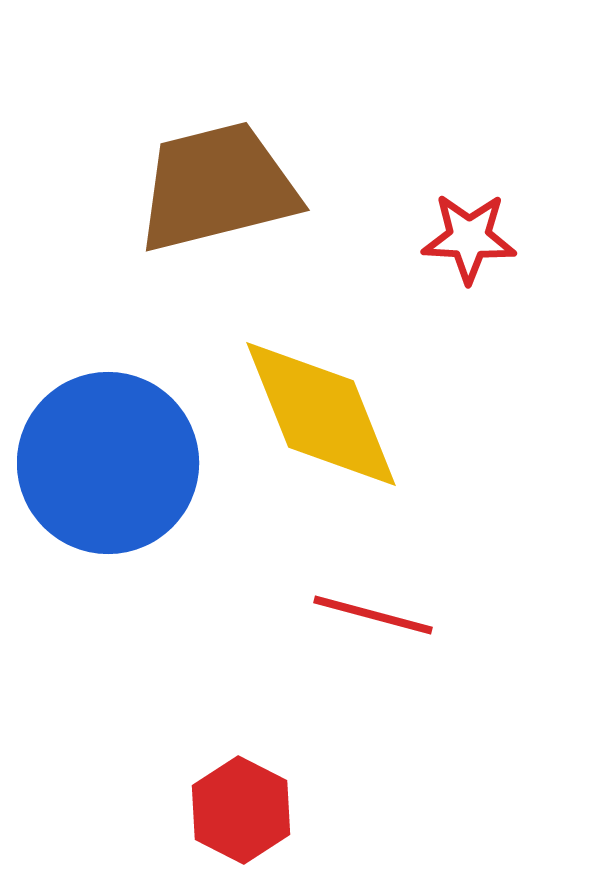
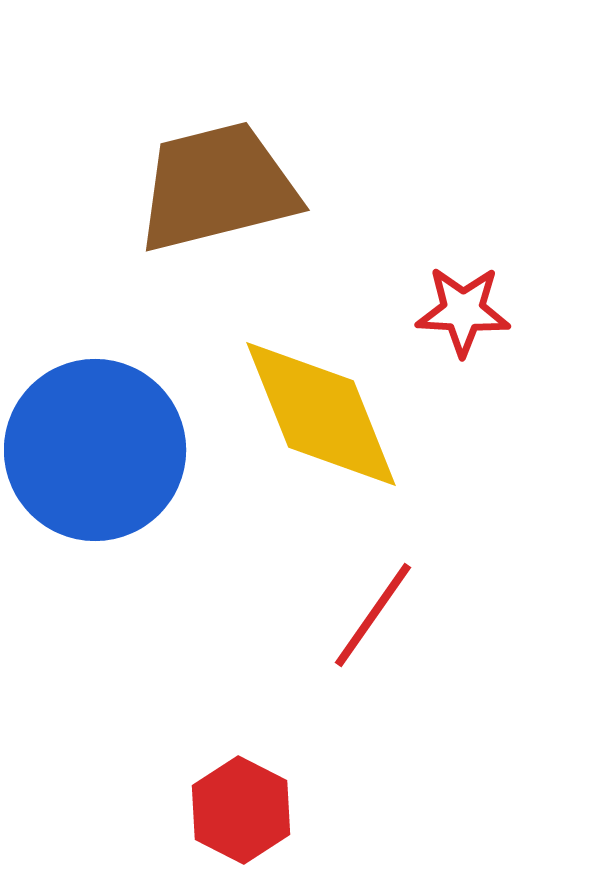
red star: moved 6 px left, 73 px down
blue circle: moved 13 px left, 13 px up
red line: rotated 70 degrees counterclockwise
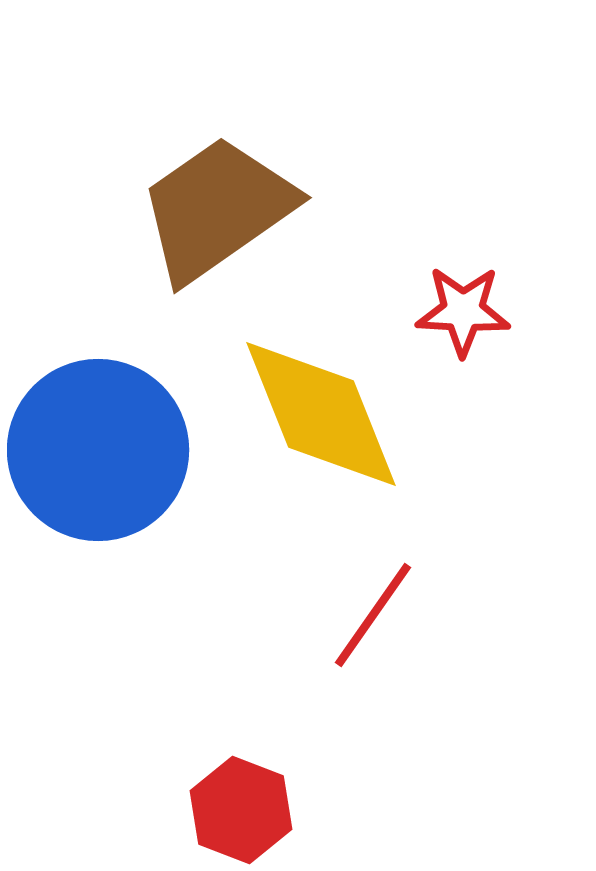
brown trapezoid: moved 22 px down; rotated 21 degrees counterclockwise
blue circle: moved 3 px right
red hexagon: rotated 6 degrees counterclockwise
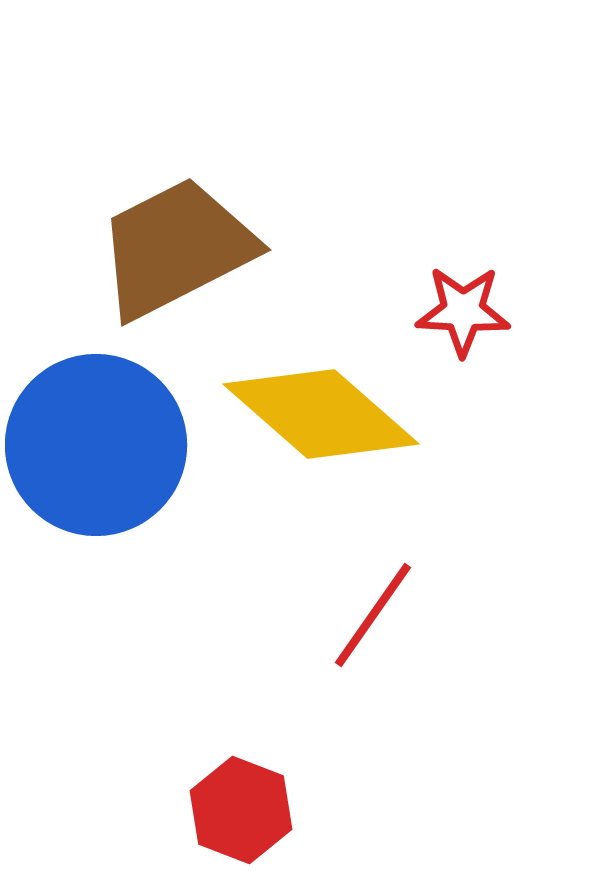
brown trapezoid: moved 41 px left, 39 px down; rotated 8 degrees clockwise
yellow diamond: rotated 27 degrees counterclockwise
blue circle: moved 2 px left, 5 px up
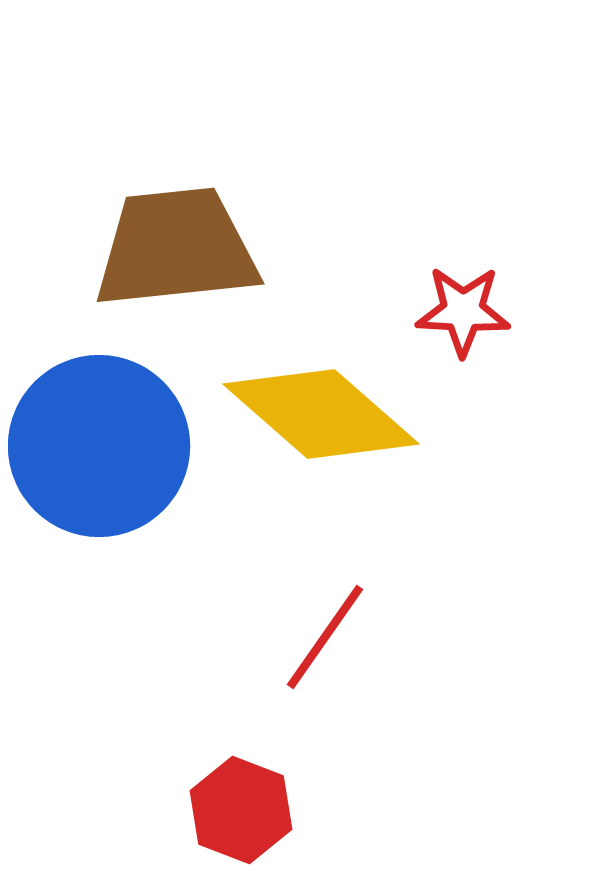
brown trapezoid: rotated 21 degrees clockwise
blue circle: moved 3 px right, 1 px down
red line: moved 48 px left, 22 px down
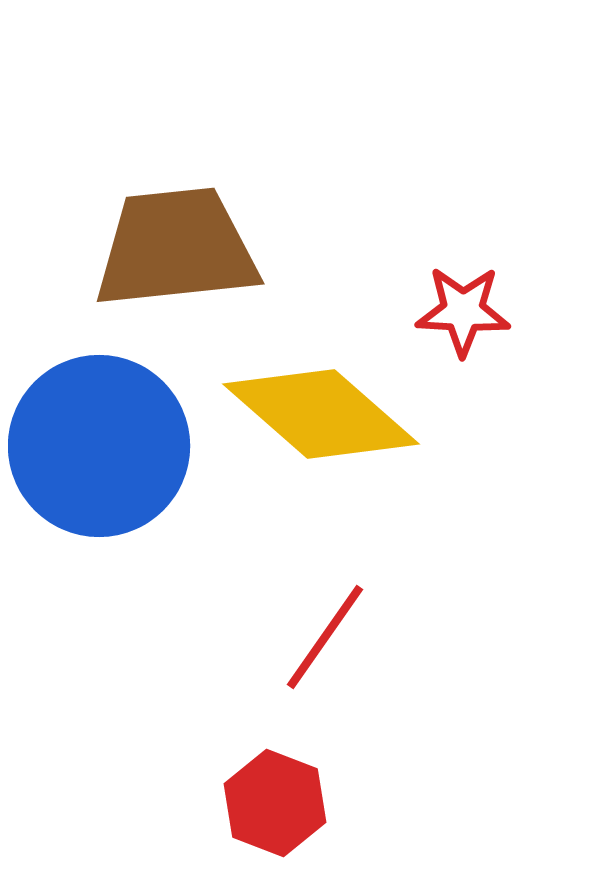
red hexagon: moved 34 px right, 7 px up
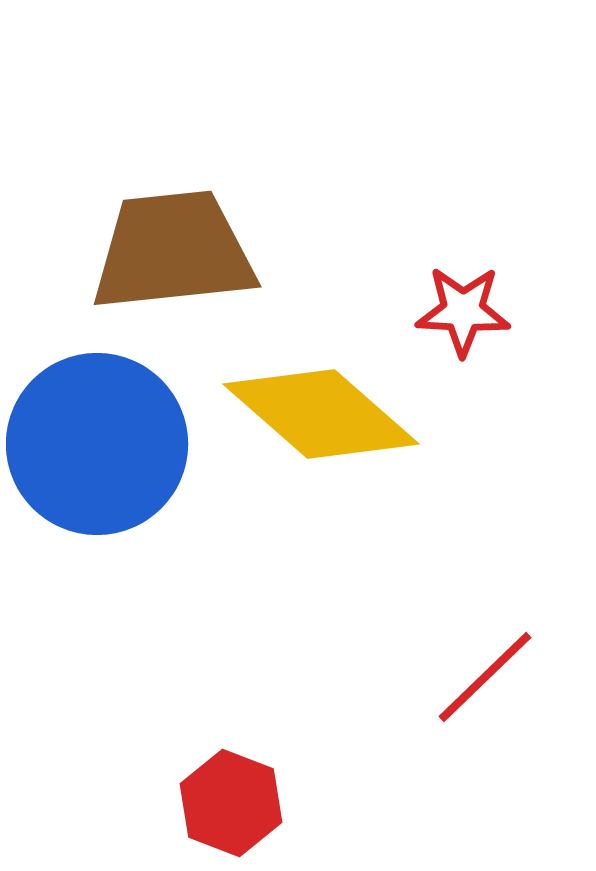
brown trapezoid: moved 3 px left, 3 px down
blue circle: moved 2 px left, 2 px up
red line: moved 160 px right, 40 px down; rotated 11 degrees clockwise
red hexagon: moved 44 px left
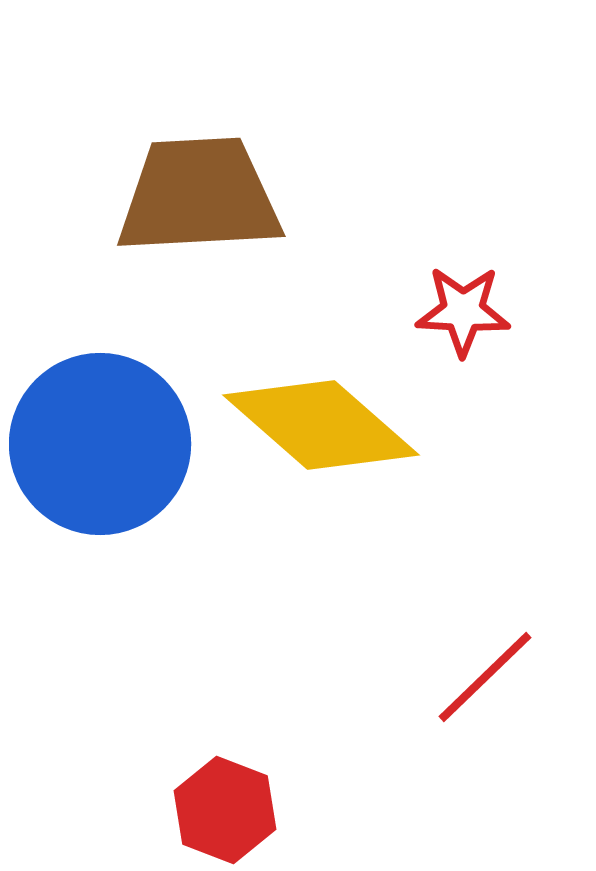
brown trapezoid: moved 26 px right, 55 px up; rotated 3 degrees clockwise
yellow diamond: moved 11 px down
blue circle: moved 3 px right
red hexagon: moved 6 px left, 7 px down
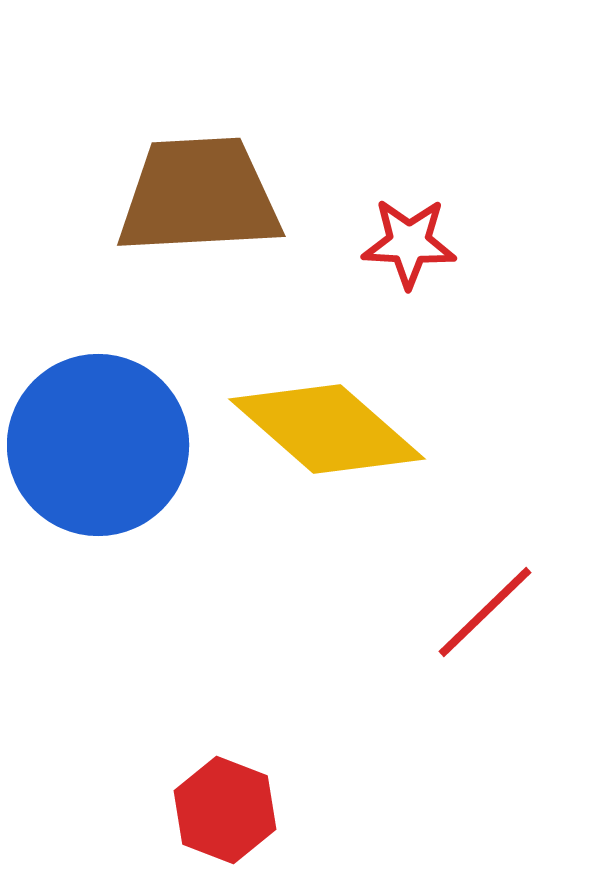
red star: moved 54 px left, 68 px up
yellow diamond: moved 6 px right, 4 px down
blue circle: moved 2 px left, 1 px down
red line: moved 65 px up
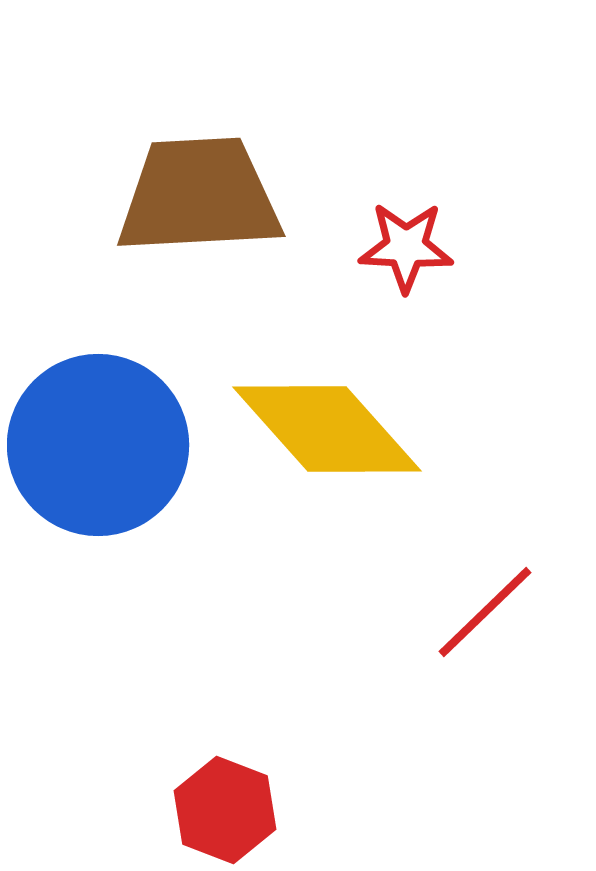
red star: moved 3 px left, 4 px down
yellow diamond: rotated 7 degrees clockwise
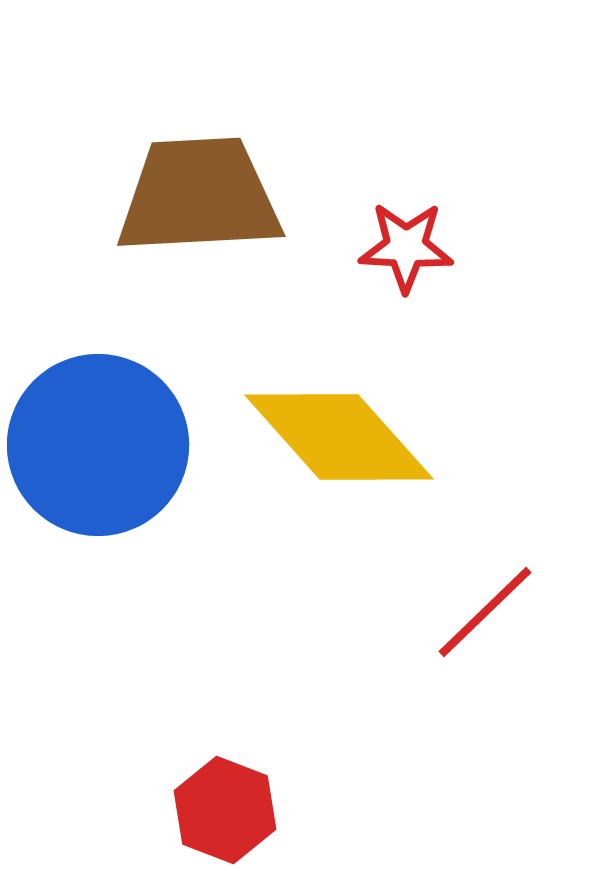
yellow diamond: moved 12 px right, 8 px down
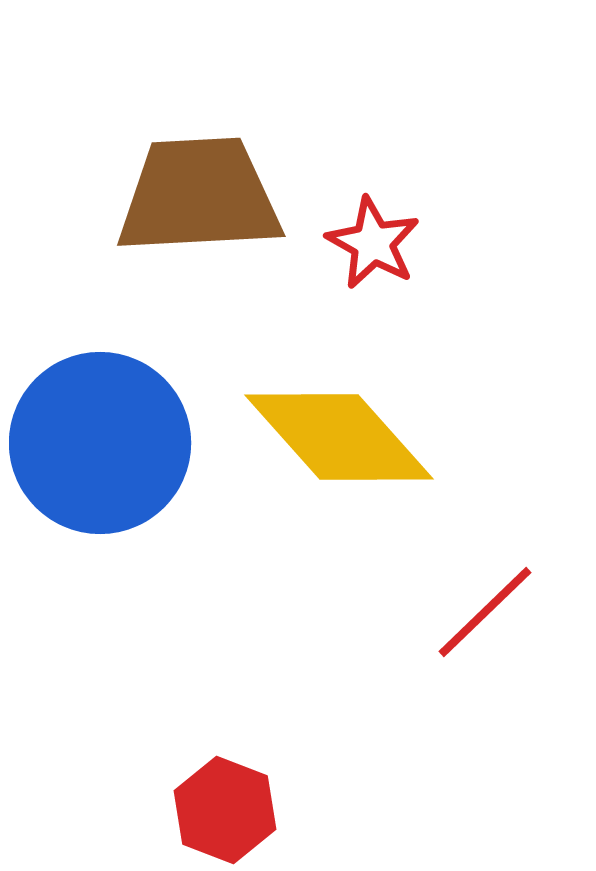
red star: moved 33 px left, 4 px up; rotated 26 degrees clockwise
blue circle: moved 2 px right, 2 px up
